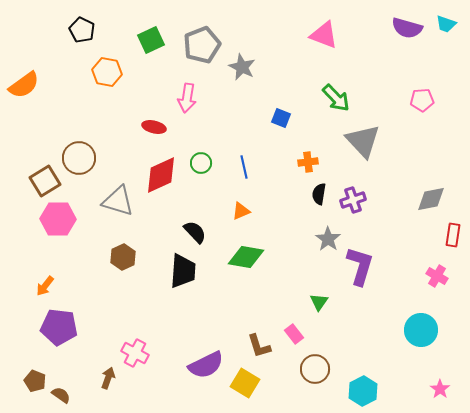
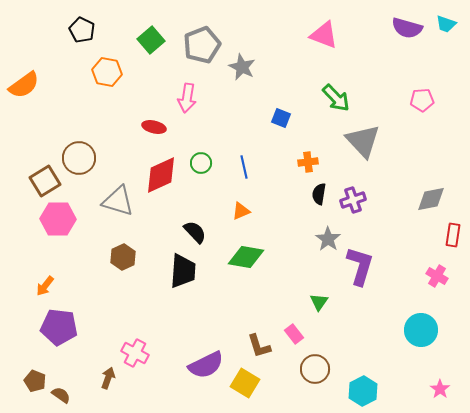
green square at (151, 40): rotated 16 degrees counterclockwise
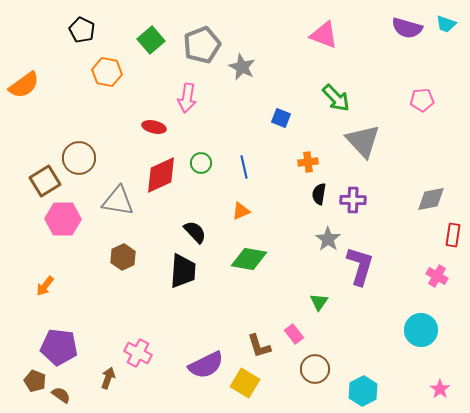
purple cross at (353, 200): rotated 20 degrees clockwise
gray triangle at (118, 201): rotated 8 degrees counterclockwise
pink hexagon at (58, 219): moved 5 px right
green diamond at (246, 257): moved 3 px right, 2 px down
purple pentagon at (59, 327): moved 20 px down
pink cross at (135, 353): moved 3 px right
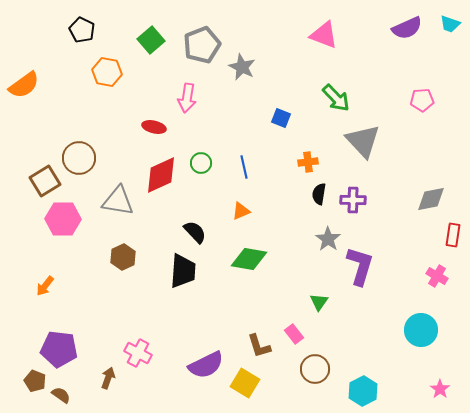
cyan trapezoid at (446, 24): moved 4 px right
purple semicircle at (407, 28): rotated 40 degrees counterclockwise
purple pentagon at (59, 347): moved 2 px down
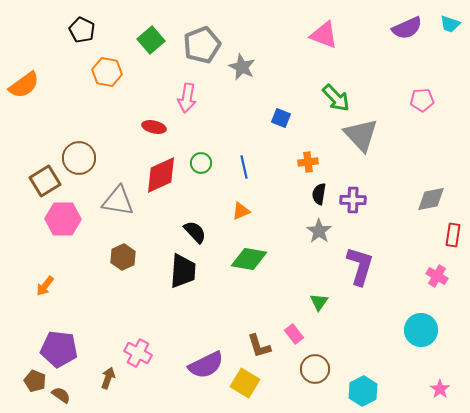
gray triangle at (363, 141): moved 2 px left, 6 px up
gray star at (328, 239): moved 9 px left, 8 px up
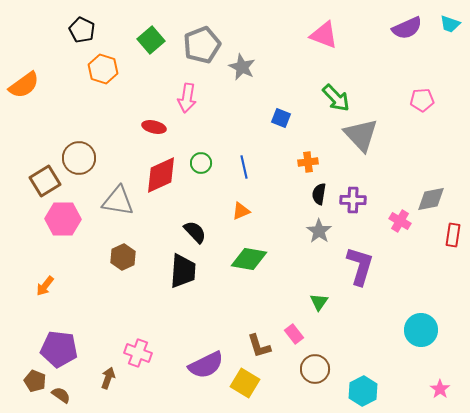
orange hexagon at (107, 72): moved 4 px left, 3 px up; rotated 8 degrees clockwise
pink cross at (437, 276): moved 37 px left, 55 px up
pink cross at (138, 353): rotated 8 degrees counterclockwise
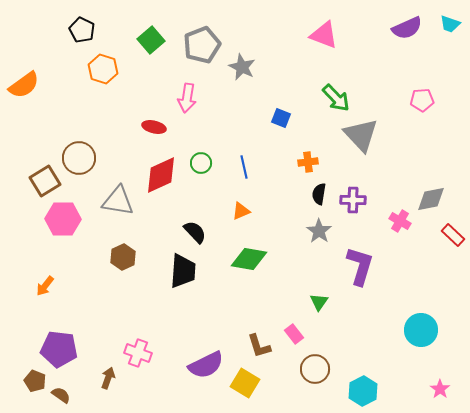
red rectangle at (453, 235): rotated 55 degrees counterclockwise
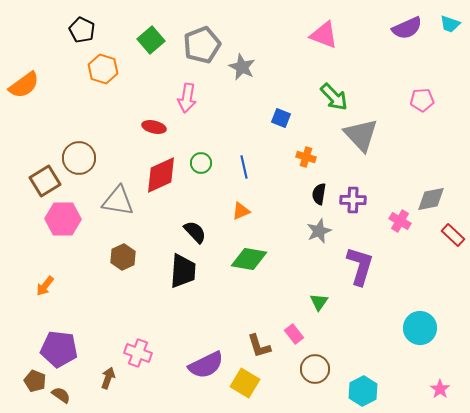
green arrow at (336, 98): moved 2 px left, 1 px up
orange cross at (308, 162): moved 2 px left, 5 px up; rotated 24 degrees clockwise
gray star at (319, 231): rotated 15 degrees clockwise
cyan circle at (421, 330): moved 1 px left, 2 px up
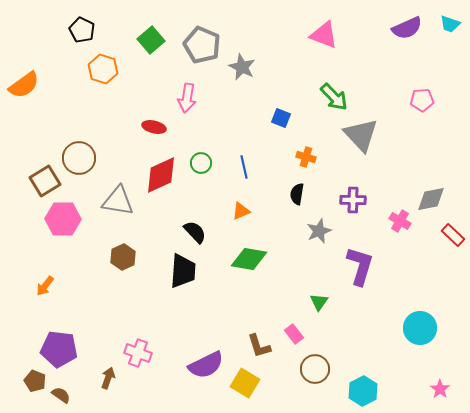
gray pentagon at (202, 45): rotated 27 degrees counterclockwise
black semicircle at (319, 194): moved 22 px left
